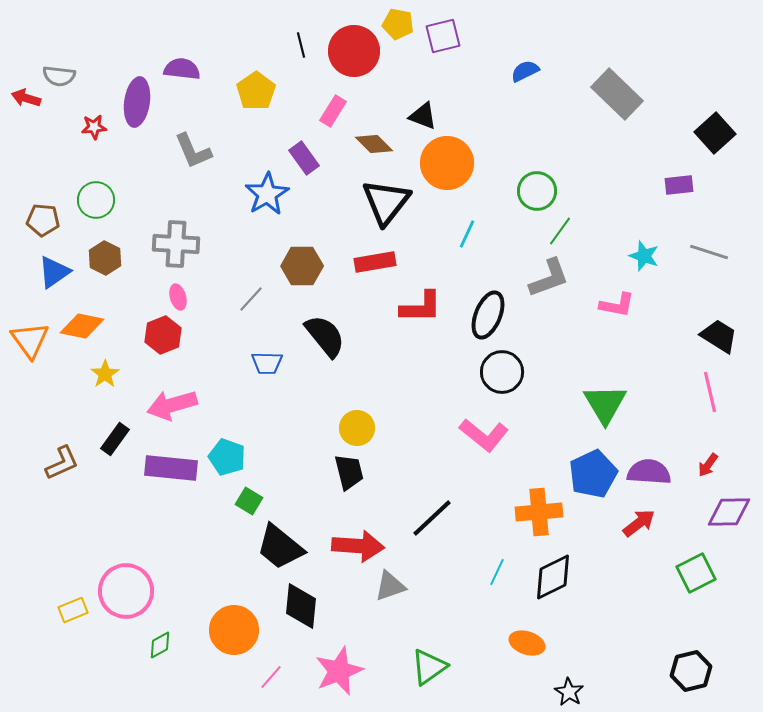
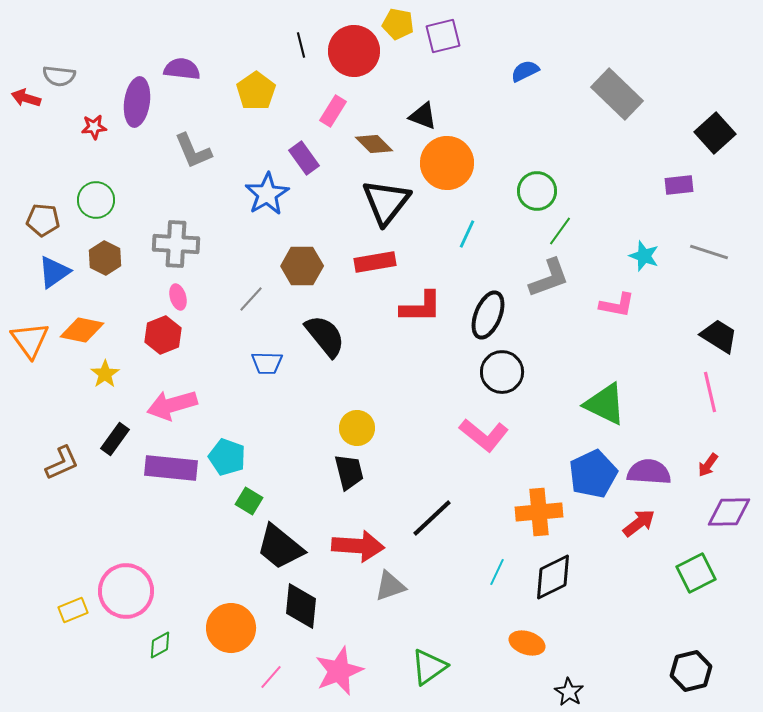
orange diamond at (82, 326): moved 4 px down
green triangle at (605, 404): rotated 33 degrees counterclockwise
orange circle at (234, 630): moved 3 px left, 2 px up
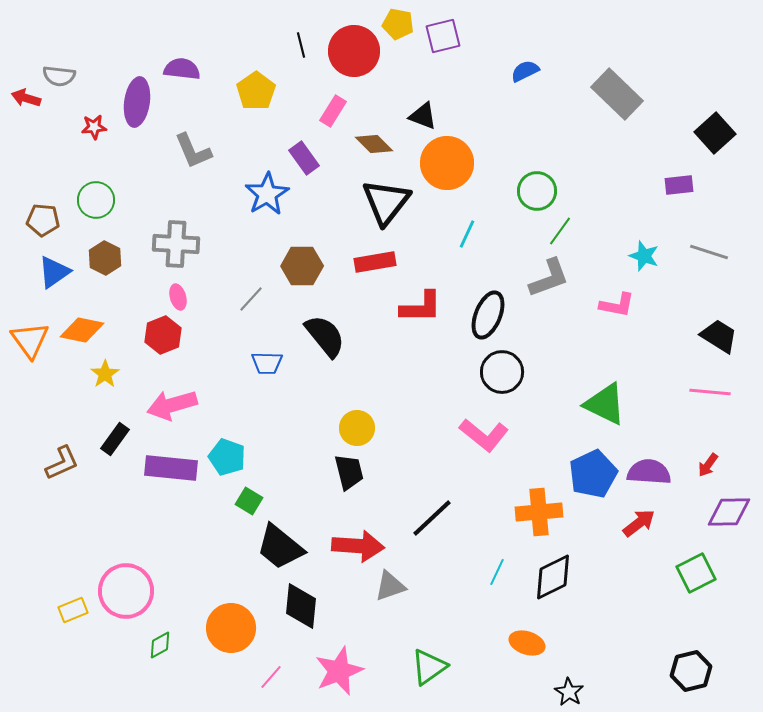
pink line at (710, 392): rotated 72 degrees counterclockwise
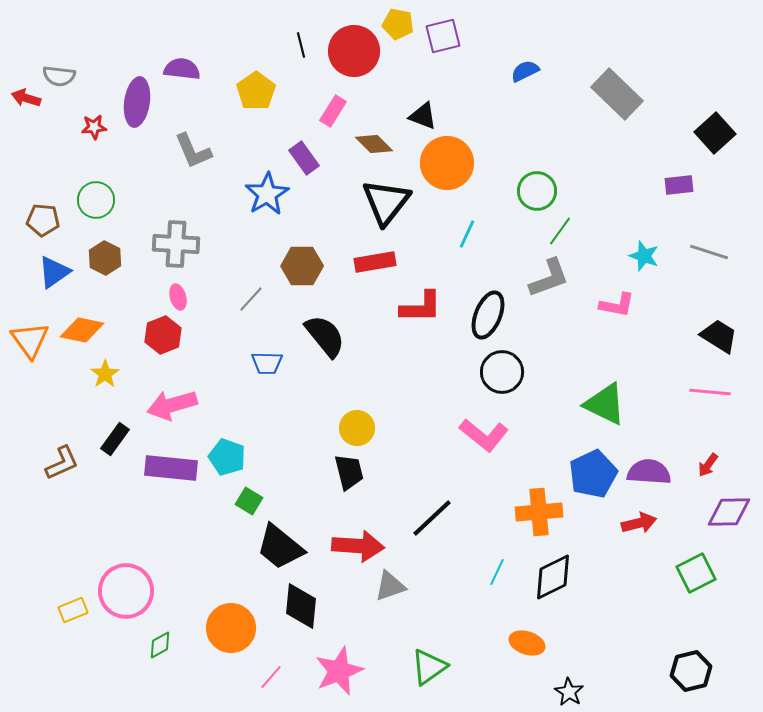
red arrow at (639, 523): rotated 24 degrees clockwise
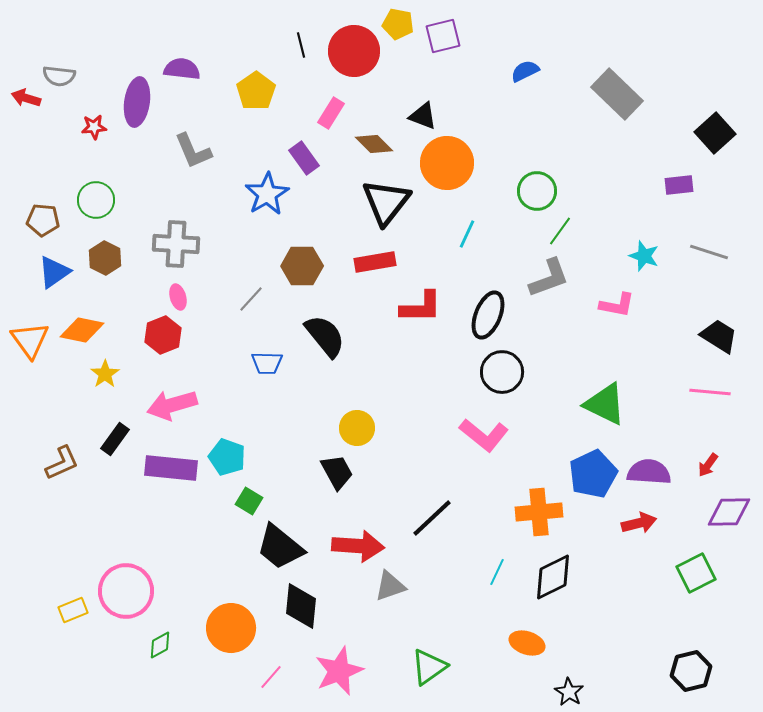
pink rectangle at (333, 111): moved 2 px left, 2 px down
black trapezoid at (349, 472): moved 12 px left; rotated 15 degrees counterclockwise
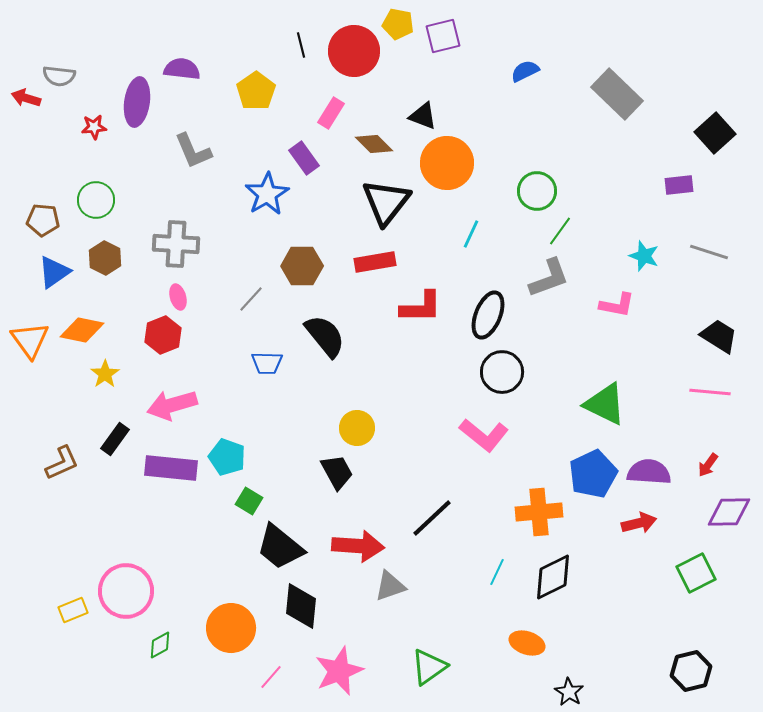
cyan line at (467, 234): moved 4 px right
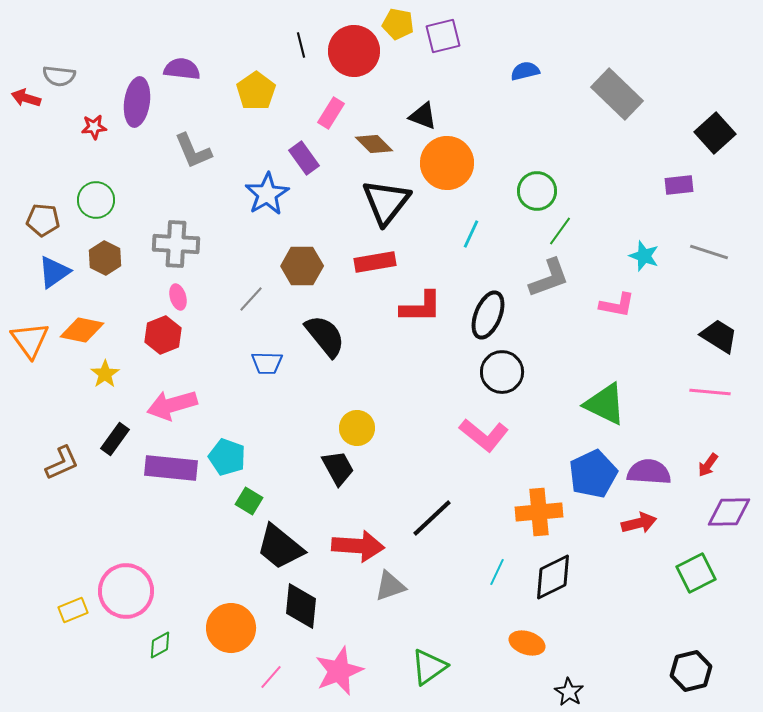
blue semicircle at (525, 71): rotated 12 degrees clockwise
black trapezoid at (337, 472): moved 1 px right, 4 px up
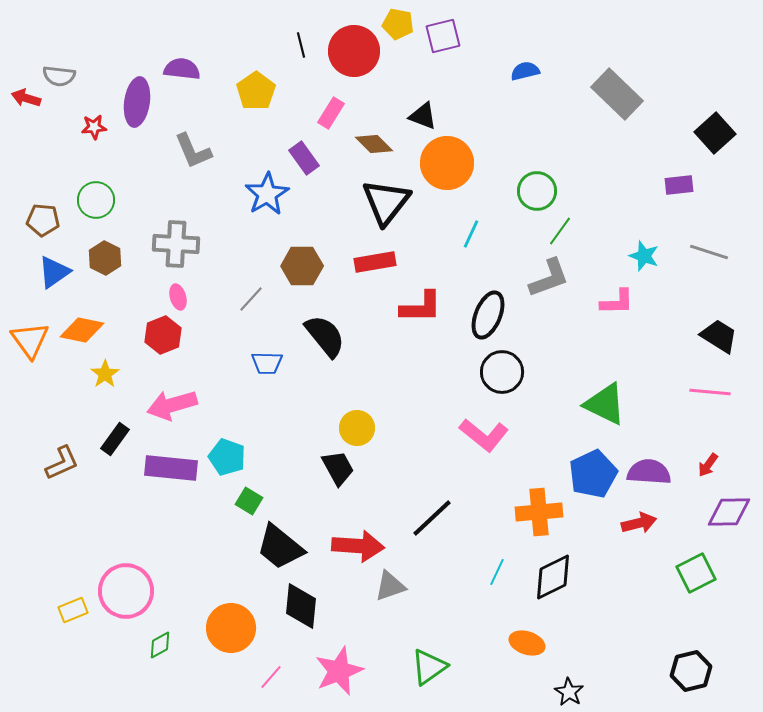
pink L-shape at (617, 305): moved 3 px up; rotated 12 degrees counterclockwise
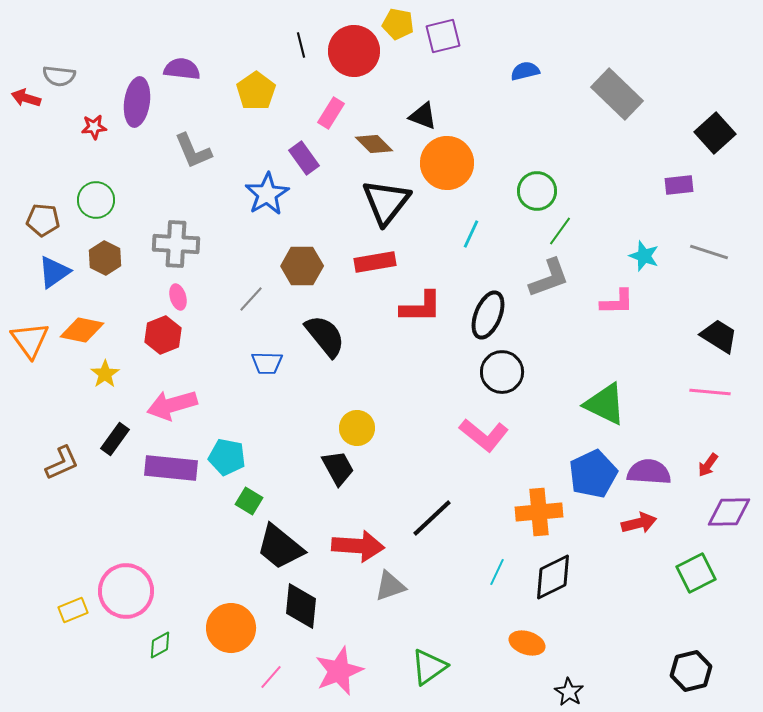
cyan pentagon at (227, 457): rotated 9 degrees counterclockwise
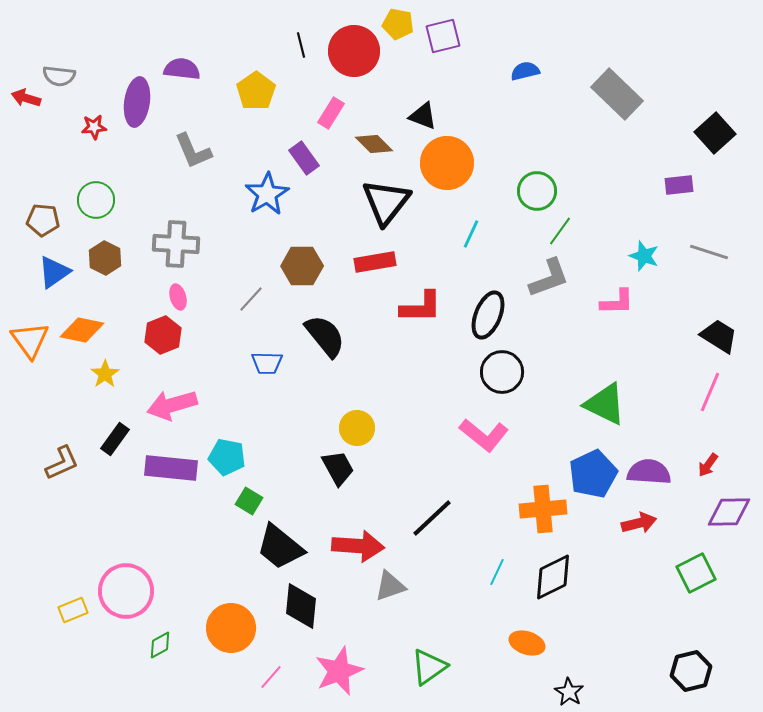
pink line at (710, 392): rotated 72 degrees counterclockwise
orange cross at (539, 512): moved 4 px right, 3 px up
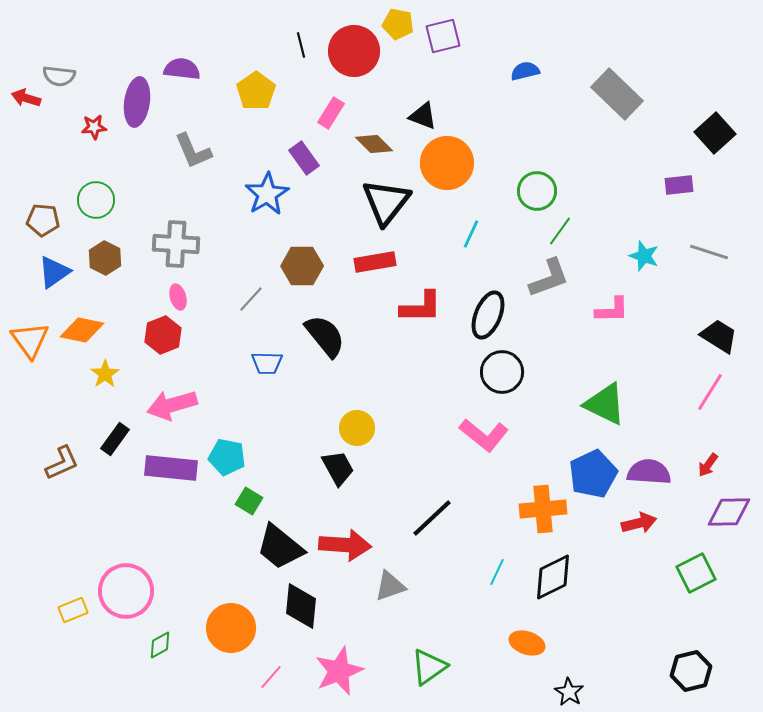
pink L-shape at (617, 302): moved 5 px left, 8 px down
pink line at (710, 392): rotated 9 degrees clockwise
red arrow at (358, 546): moved 13 px left, 1 px up
